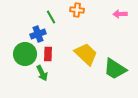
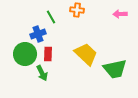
green trapezoid: rotated 45 degrees counterclockwise
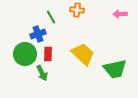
yellow trapezoid: moved 3 px left
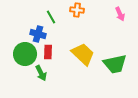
pink arrow: rotated 112 degrees counterclockwise
blue cross: rotated 35 degrees clockwise
red rectangle: moved 2 px up
green trapezoid: moved 5 px up
green arrow: moved 1 px left
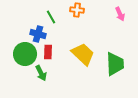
green trapezoid: rotated 80 degrees counterclockwise
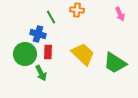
green trapezoid: moved 1 px up; rotated 125 degrees clockwise
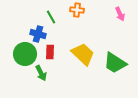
red rectangle: moved 2 px right
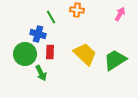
pink arrow: rotated 128 degrees counterclockwise
yellow trapezoid: moved 2 px right
green trapezoid: moved 3 px up; rotated 115 degrees clockwise
